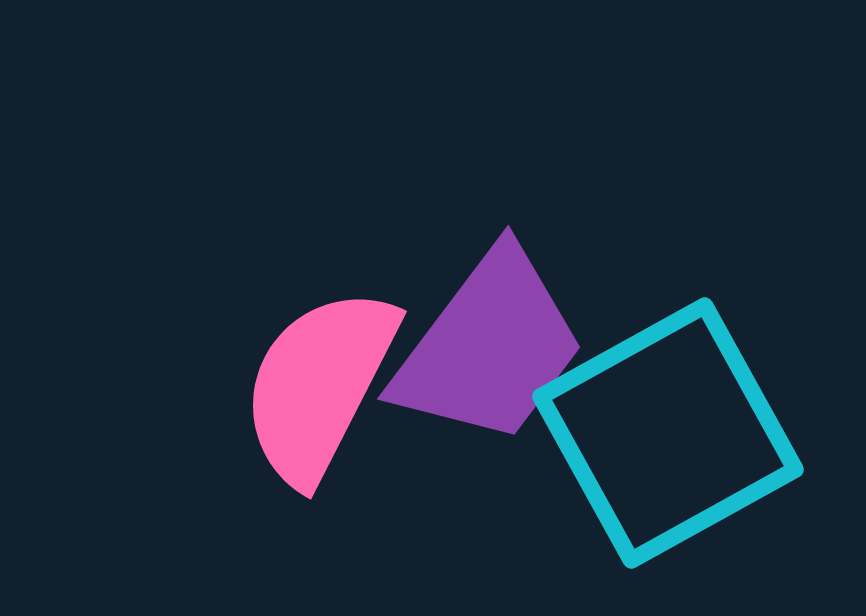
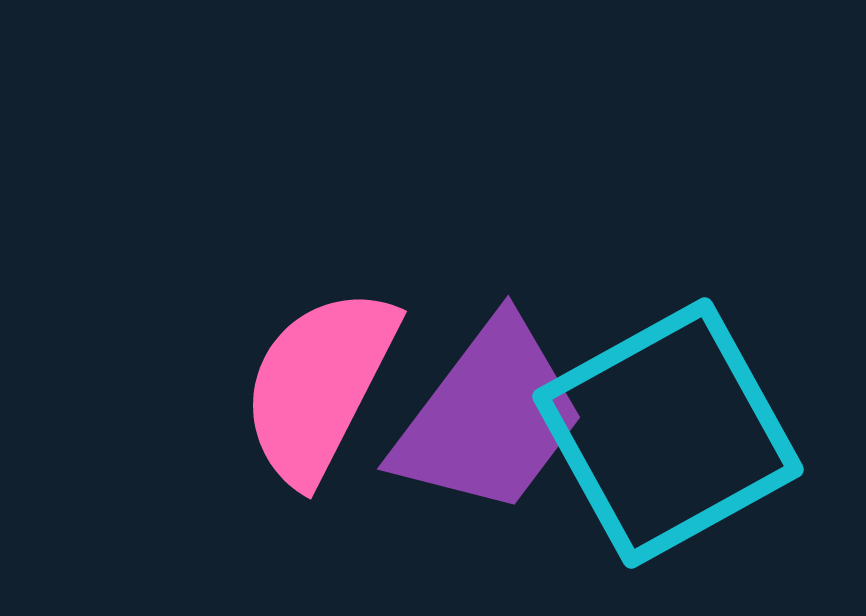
purple trapezoid: moved 70 px down
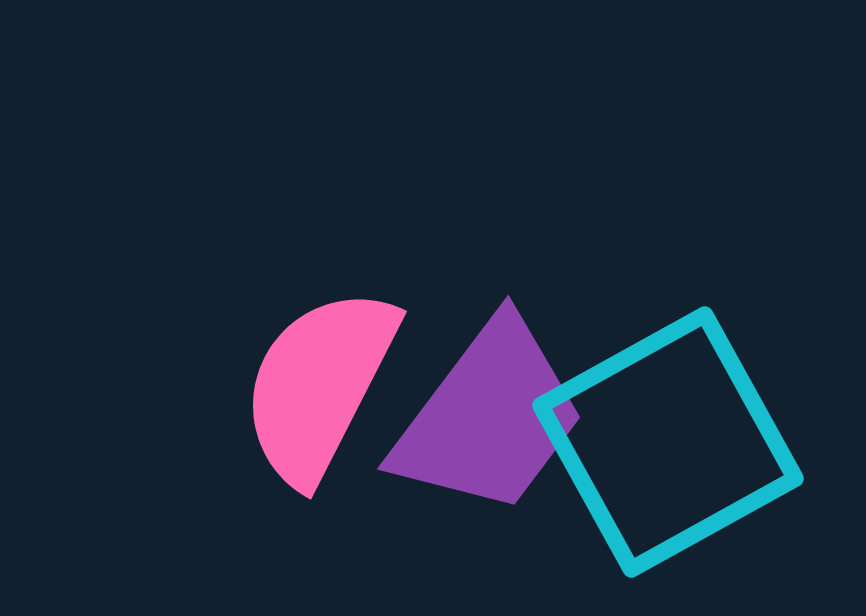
cyan square: moved 9 px down
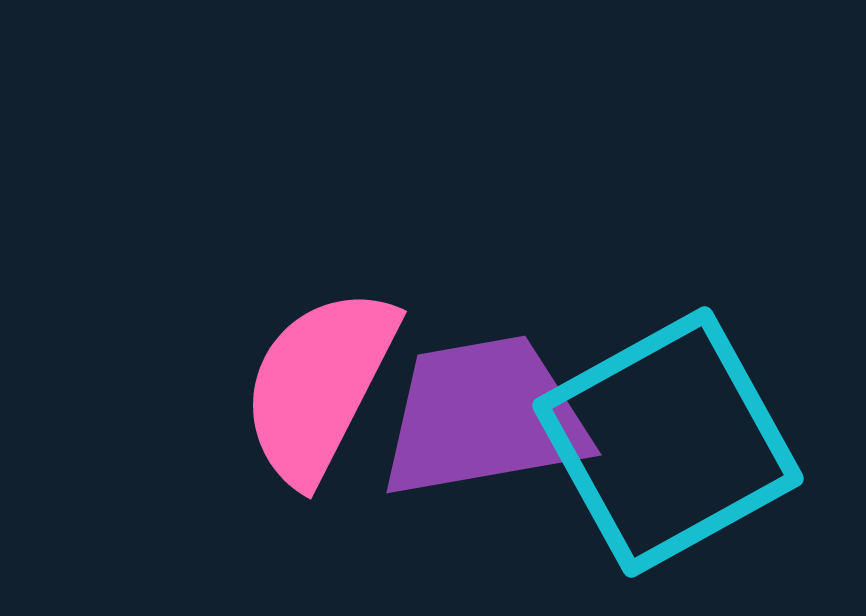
purple trapezoid: moved 5 px left; rotated 137 degrees counterclockwise
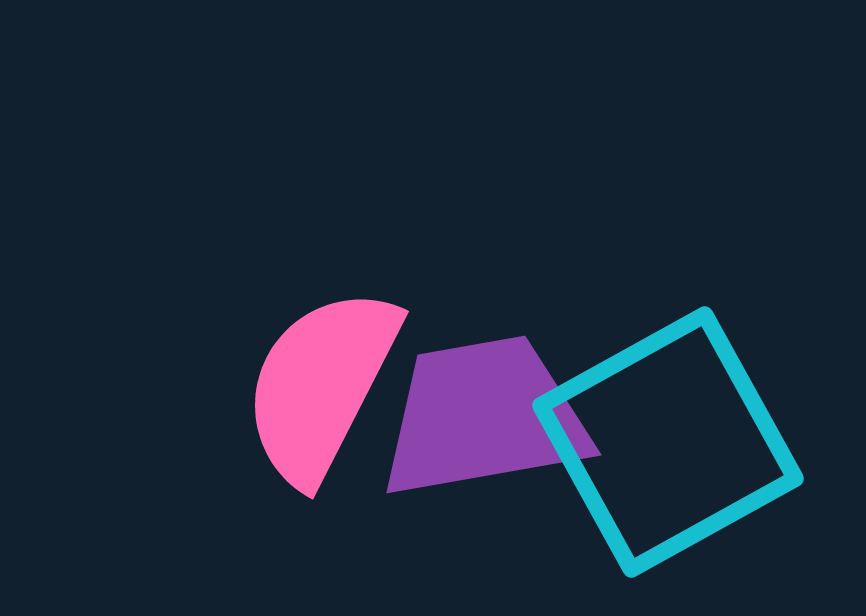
pink semicircle: moved 2 px right
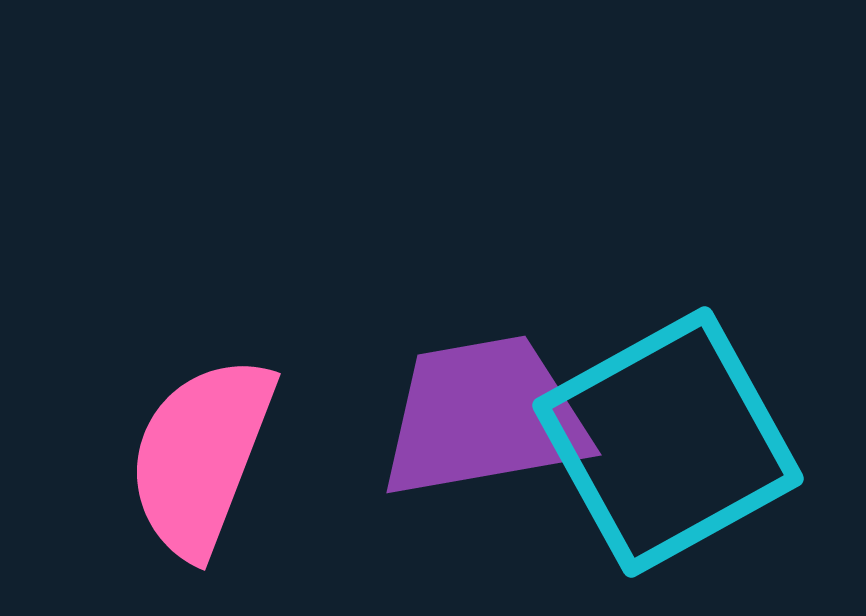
pink semicircle: moved 120 px left, 71 px down; rotated 6 degrees counterclockwise
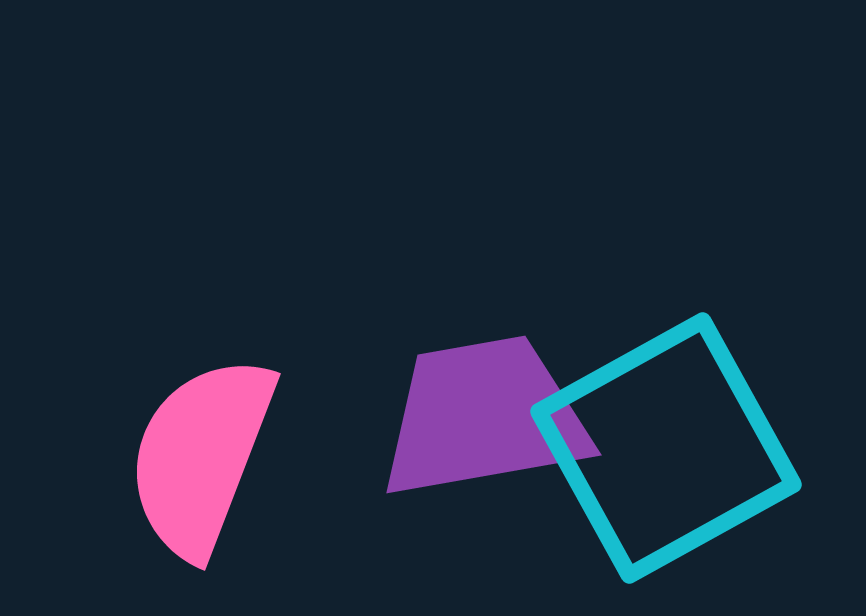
cyan square: moved 2 px left, 6 px down
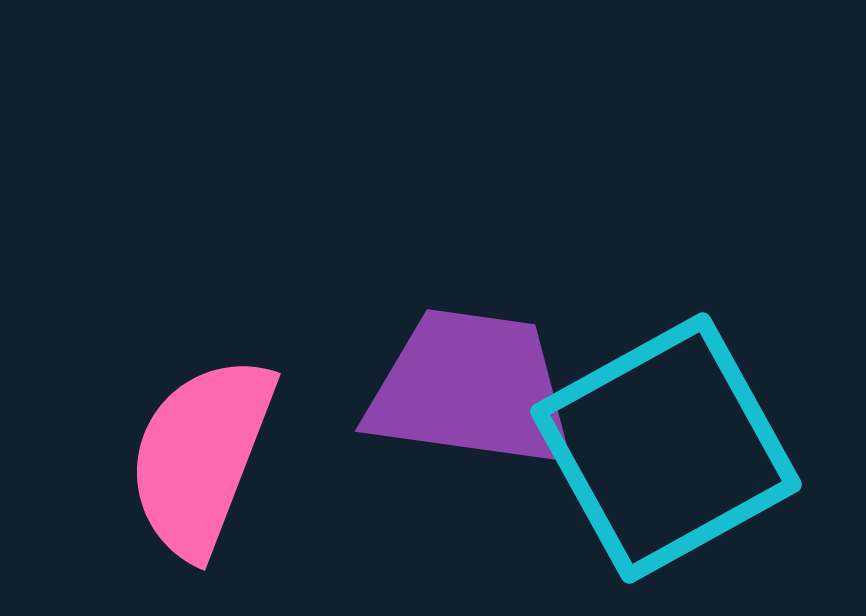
purple trapezoid: moved 13 px left, 28 px up; rotated 18 degrees clockwise
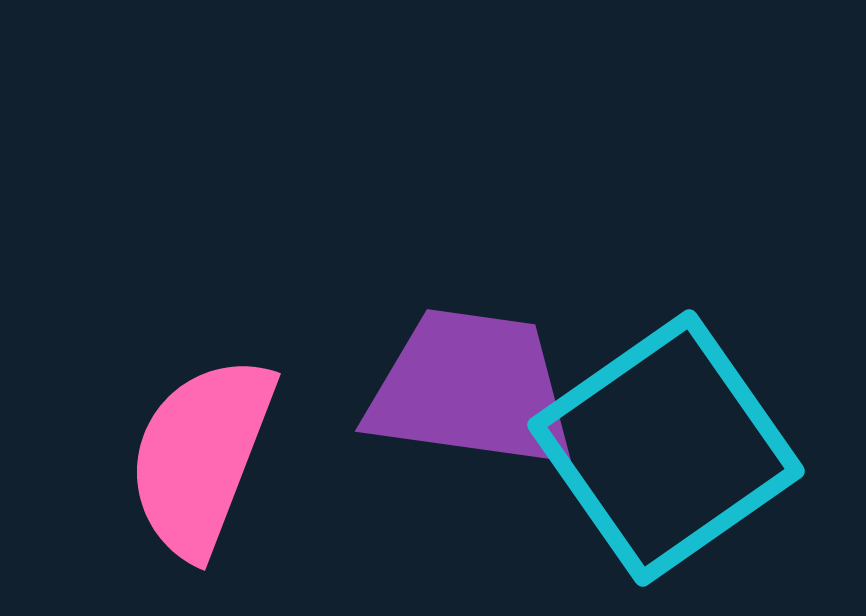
cyan square: rotated 6 degrees counterclockwise
